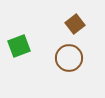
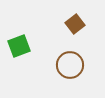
brown circle: moved 1 px right, 7 px down
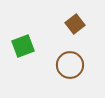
green square: moved 4 px right
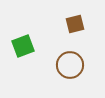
brown square: rotated 24 degrees clockwise
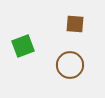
brown square: rotated 18 degrees clockwise
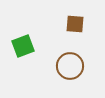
brown circle: moved 1 px down
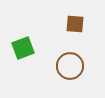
green square: moved 2 px down
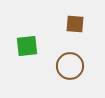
green square: moved 4 px right, 2 px up; rotated 15 degrees clockwise
